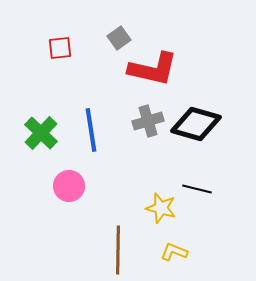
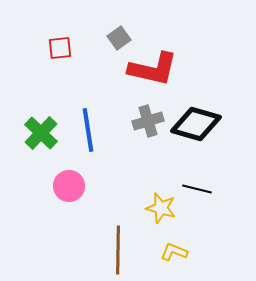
blue line: moved 3 px left
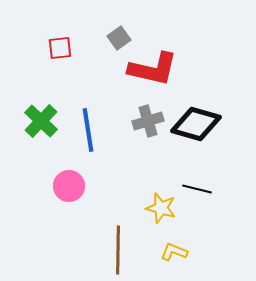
green cross: moved 12 px up
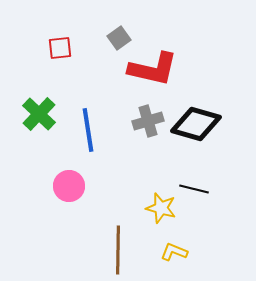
green cross: moved 2 px left, 7 px up
black line: moved 3 px left
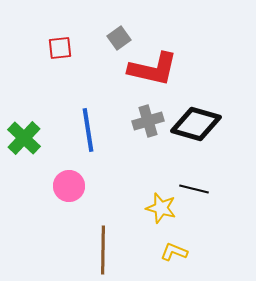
green cross: moved 15 px left, 24 px down
brown line: moved 15 px left
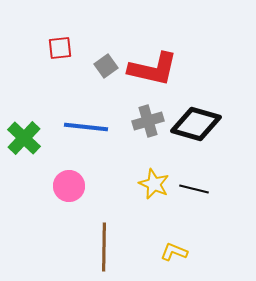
gray square: moved 13 px left, 28 px down
blue line: moved 2 px left, 3 px up; rotated 75 degrees counterclockwise
yellow star: moved 7 px left, 24 px up; rotated 8 degrees clockwise
brown line: moved 1 px right, 3 px up
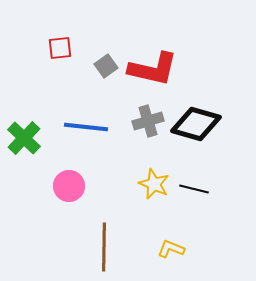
yellow L-shape: moved 3 px left, 3 px up
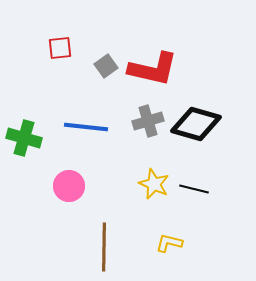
green cross: rotated 28 degrees counterclockwise
yellow L-shape: moved 2 px left, 6 px up; rotated 8 degrees counterclockwise
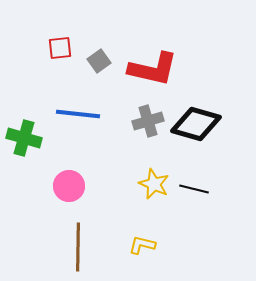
gray square: moved 7 px left, 5 px up
blue line: moved 8 px left, 13 px up
yellow L-shape: moved 27 px left, 2 px down
brown line: moved 26 px left
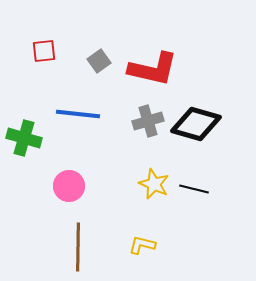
red square: moved 16 px left, 3 px down
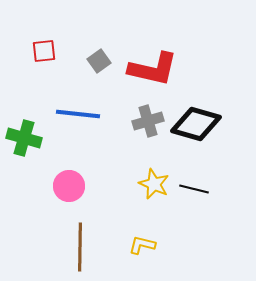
brown line: moved 2 px right
